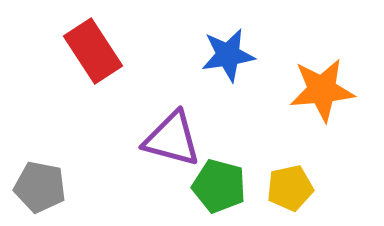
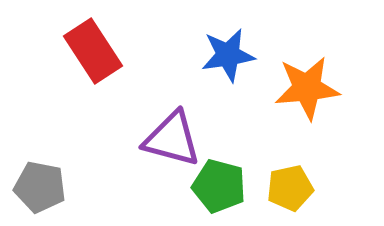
orange star: moved 15 px left, 2 px up
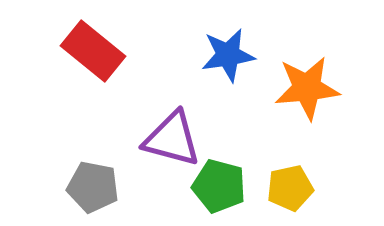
red rectangle: rotated 18 degrees counterclockwise
gray pentagon: moved 53 px right
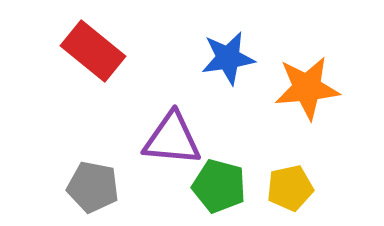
blue star: moved 3 px down
purple triangle: rotated 10 degrees counterclockwise
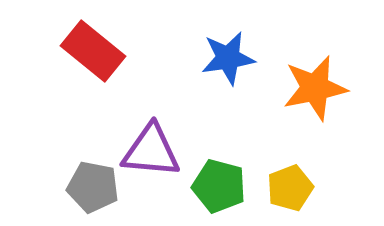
orange star: moved 8 px right; rotated 6 degrees counterclockwise
purple triangle: moved 21 px left, 12 px down
yellow pentagon: rotated 9 degrees counterclockwise
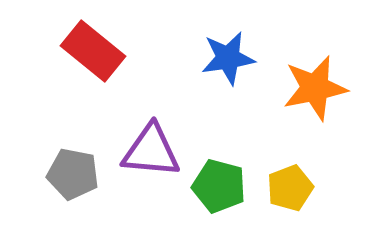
gray pentagon: moved 20 px left, 13 px up
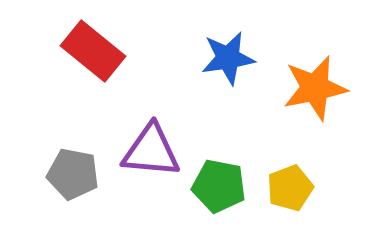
green pentagon: rotated 4 degrees counterclockwise
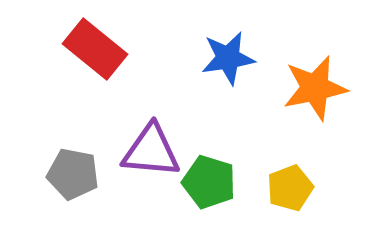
red rectangle: moved 2 px right, 2 px up
green pentagon: moved 10 px left, 4 px up; rotated 6 degrees clockwise
